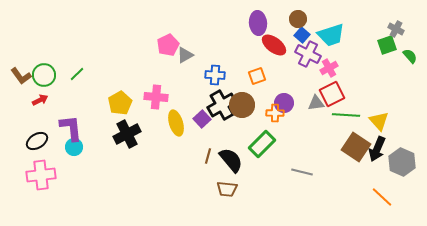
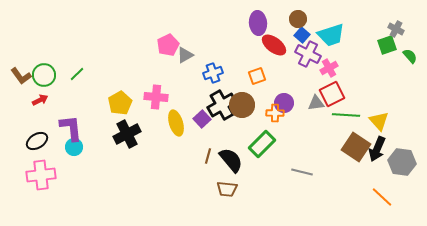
blue cross at (215, 75): moved 2 px left, 2 px up; rotated 24 degrees counterclockwise
gray hexagon at (402, 162): rotated 16 degrees counterclockwise
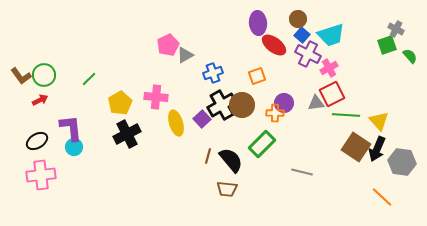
green line at (77, 74): moved 12 px right, 5 px down
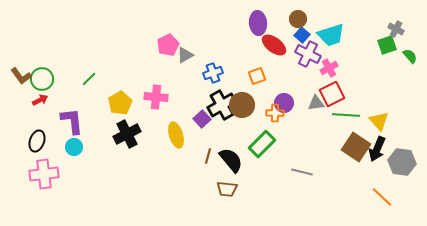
green circle at (44, 75): moved 2 px left, 4 px down
yellow ellipse at (176, 123): moved 12 px down
purple L-shape at (71, 128): moved 1 px right, 7 px up
black ellipse at (37, 141): rotated 40 degrees counterclockwise
pink cross at (41, 175): moved 3 px right, 1 px up
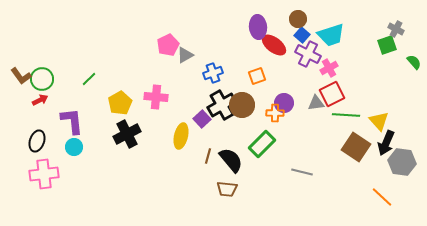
purple ellipse at (258, 23): moved 4 px down
green semicircle at (410, 56): moved 4 px right, 6 px down
yellow ellipse at (176, 135): moved 5 px right, 1 px down; rotated 30 degrees clockwise
black arrow at (377, 149): moved 9 px right, 6 px up
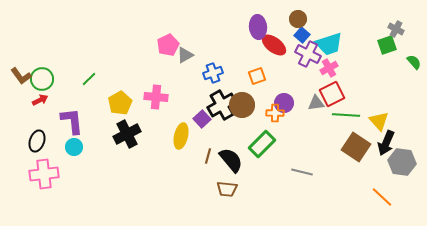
cyan trapezoid at (331, 35): moved 2 px left, 9 px down
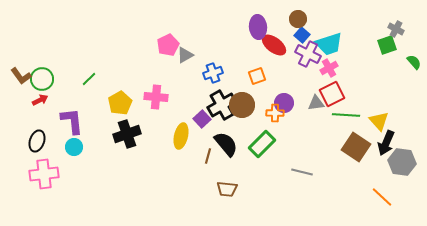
black cross at (127, 134): rotated 8 degrees clockwise
black semicircle at (231, 160): moved 5 px left, 16 px up
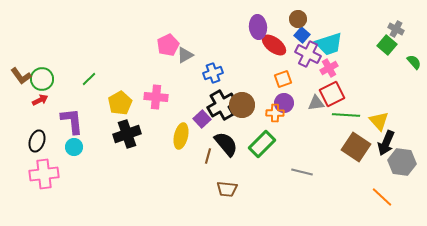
green square at (387, 45): rotated 30 degrees counterclockwise
orange square at (257, 76): moved 26 px right, 3 px down
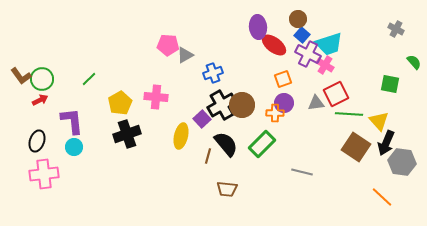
pink pentagon at (168, 45): rotated 30 degrees clockwise
green square at (387, 45): moved 3 px right, 39 px down; rotated 30 degrees counterclockwise
pink cross at (329, 68): moved 4 px left, 3 px up; rotated 30 degrees counterclockwise
red square at (332, 94): moved 4 px right
green line at (346, 115): moved 3 px right, 1 px up
